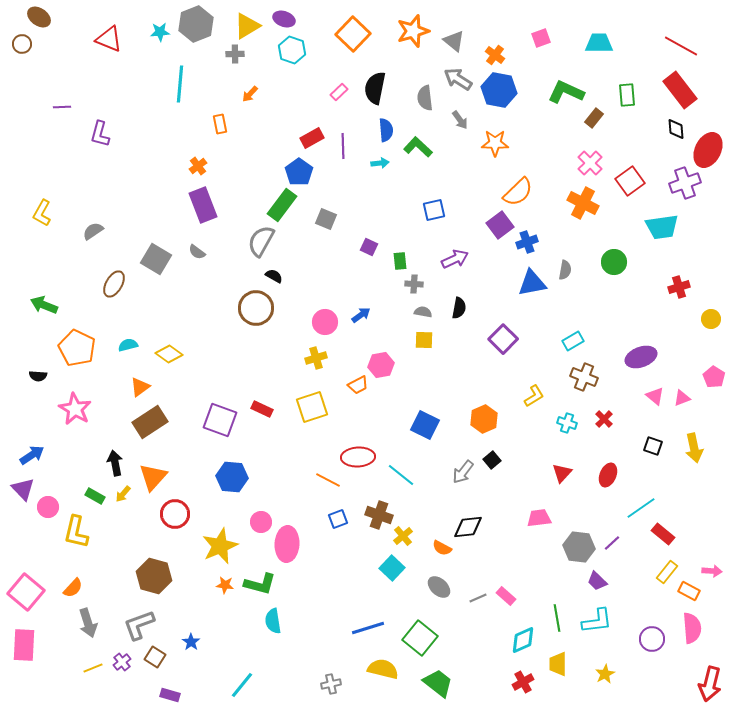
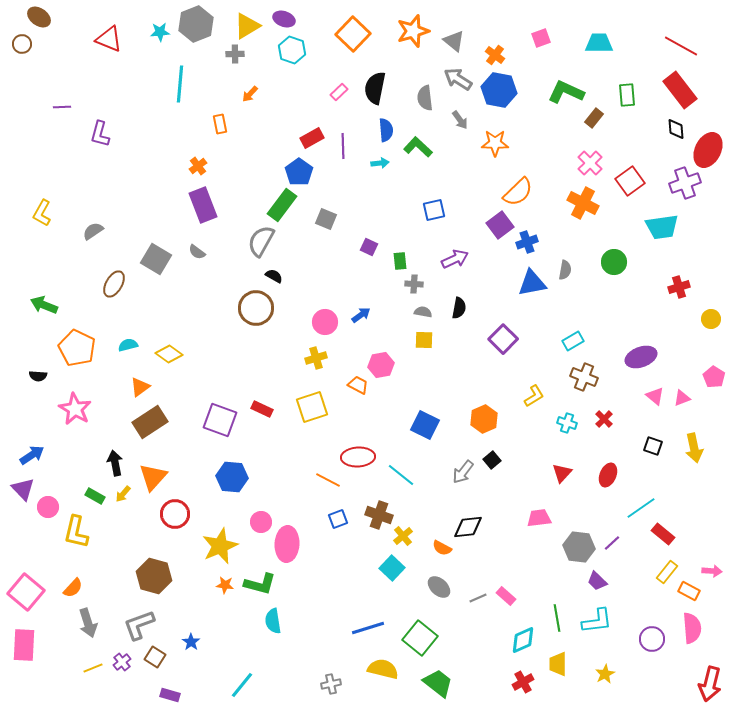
orange trapezoid at (358, 385): rotated 125 degrees counterclockwise
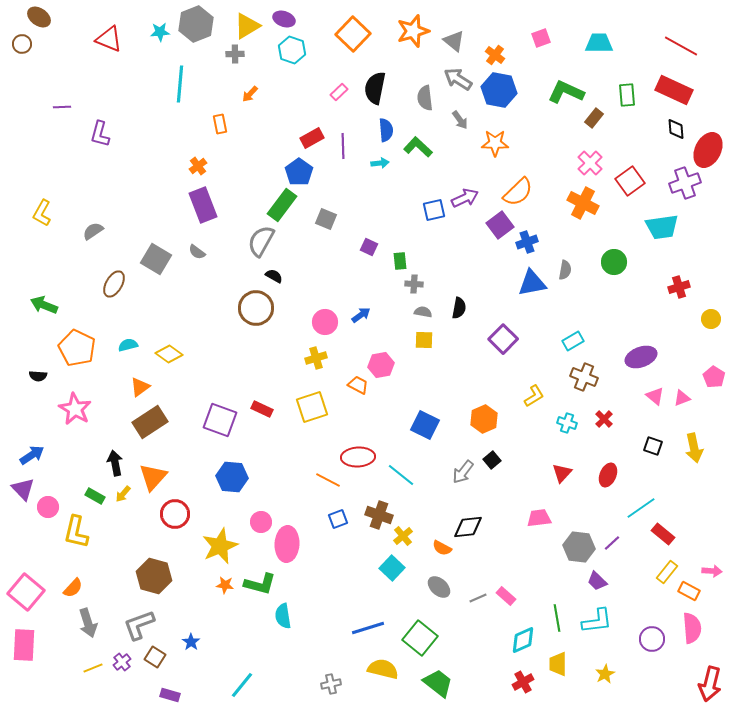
red rectangle at (680, 90): moved 6 px left; rotated 27 degrees counterclockwise
purple arrow at (455, 259): moved 10 px right, 61 px up
cyan semicircle at (273, 621): moved 10 px right, 5 px up
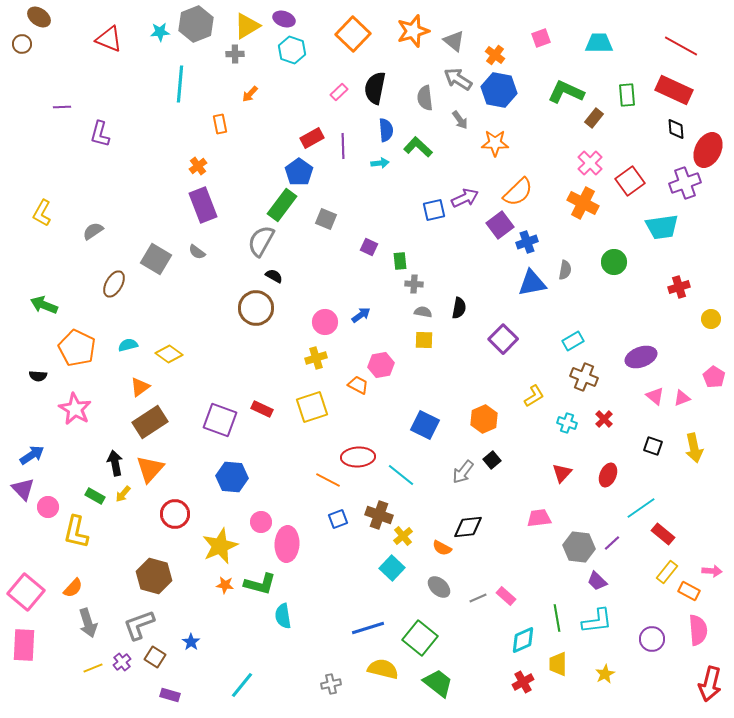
orange triangle at (153, 477): moved 3 px left, 8 px up
pink semicircle at (692, 628): moved 6 px right, 2 px down
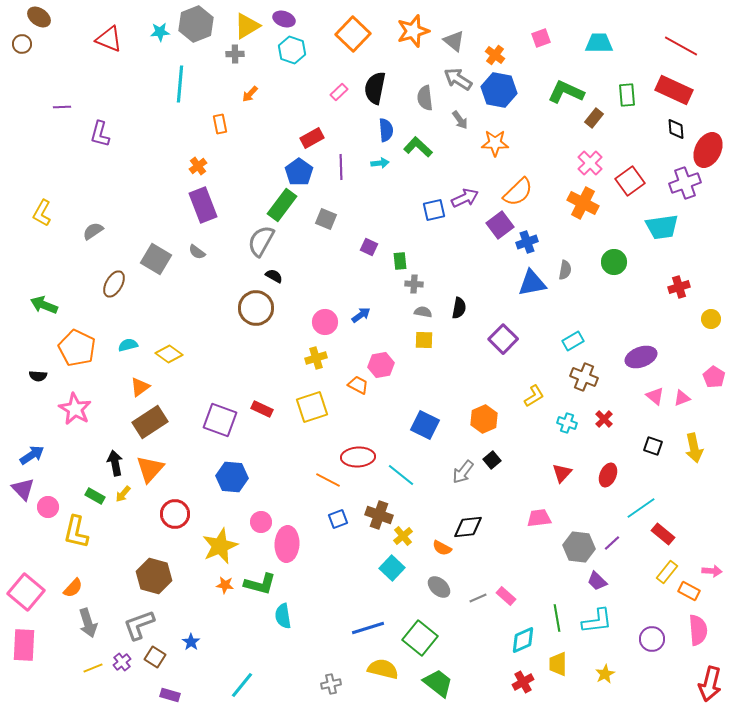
purple line at (343, 146): moved 2 px left, 21 px down
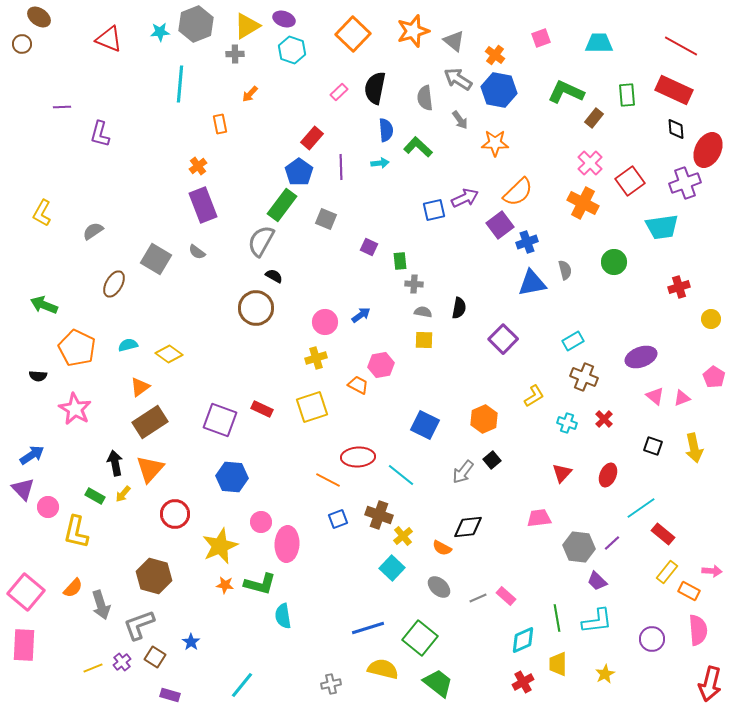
red rectangle at (312, 138): rotated 20 degrees counterclockwise
gray semicircle at (565, 270): rotated 24 degrees counterclockwise
gray arrow at (88, 623): moved 13 px right, 18 px up
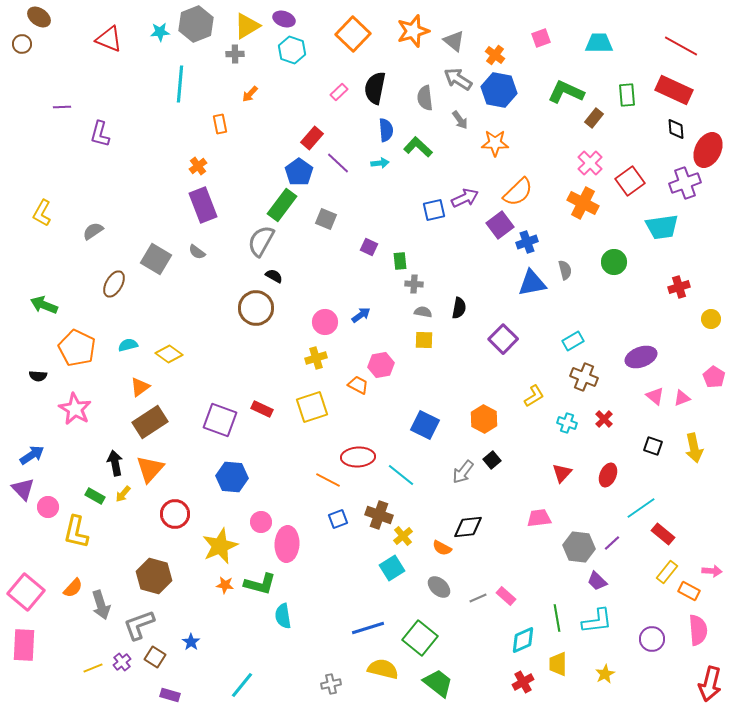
purple line at (341, 167): moved 3 px left, 4 px up; rotated 45 degrees counterclockwise
orange hexagon at (484, 419): rotated 8 degrees counterclockwise
cyan square at (392, 568): rotated 15 degrees clockwise
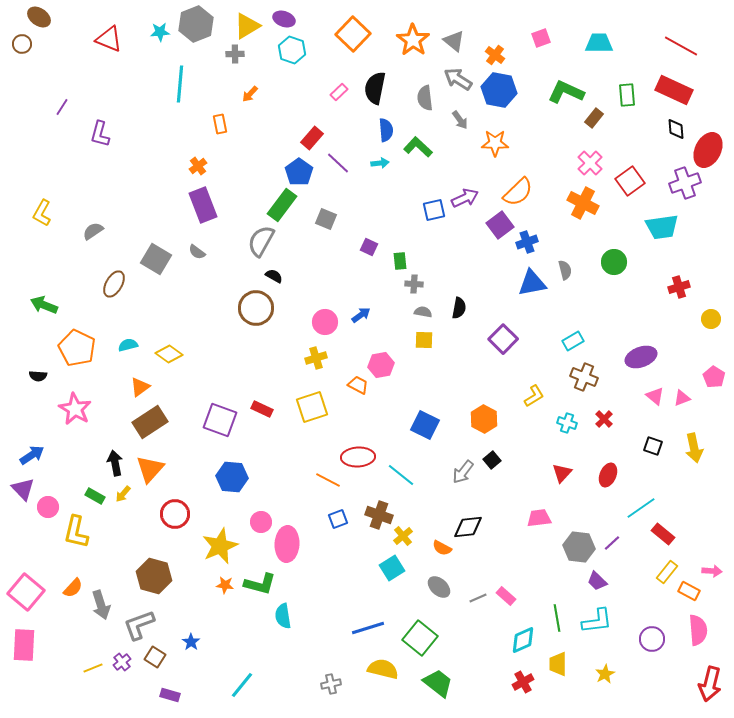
orange star at (413, 31): moved 9 px down; rotated 20 degrees counterclockwise
purple line at (62, 107): rotated 54 degrees counterclockwise
